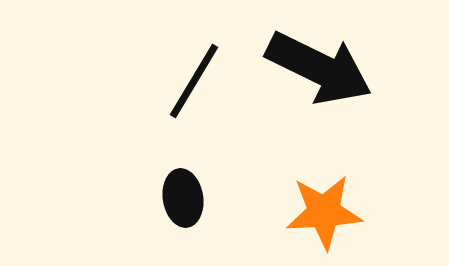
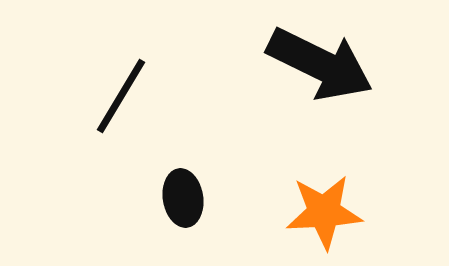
black arrow: moved 1 px right, 4 px up
black line: moved 73 px left, 15 px down
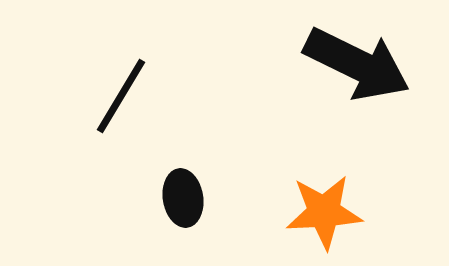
black arrow: moved 37 px right
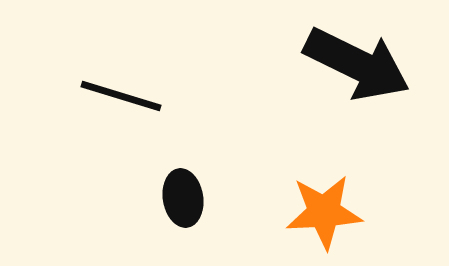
black line: rotated 76 degrees clockwise
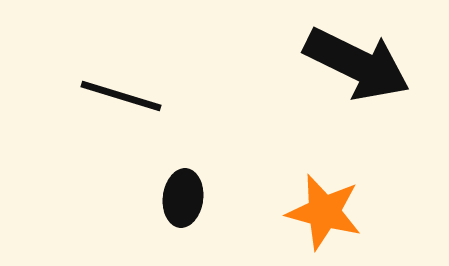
black ellipse: rotated 16 degrees clockwise
orange star: rotated 18 degrees clockwise
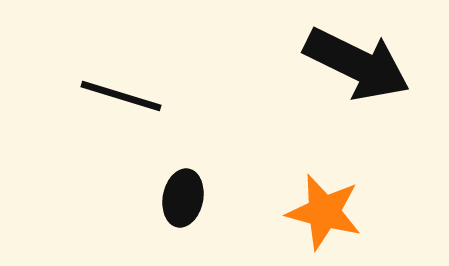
black ellipse: rotated 4 degrees clockwise
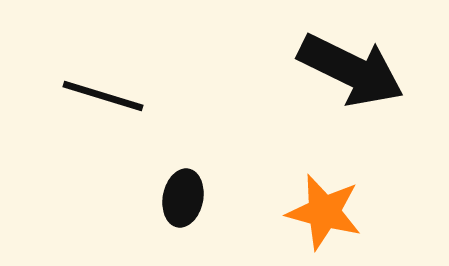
black arrow: moved 6 px left, 6 px down
black line: moved 18 px left
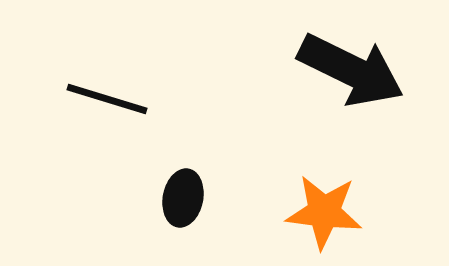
black line: moved 4 px right, 3 px down
orange star: rotated 8 degrees counterclockwise
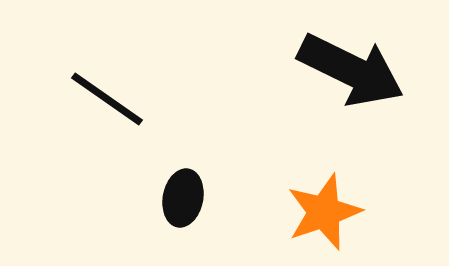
black line: rotated 18 degrees clockwise
orange star: rotated 26 degrees counterclockwise
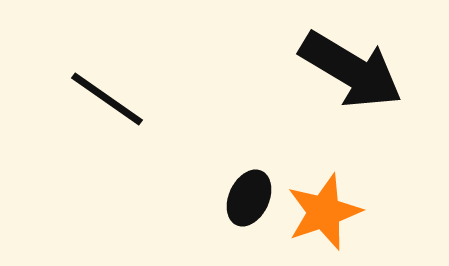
black arrow: rotated 5 degrees clockwise
black ellipse: moved 66 px right; rotated 14 degrees clockwise
